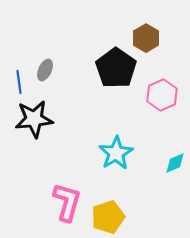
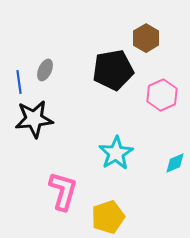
black pentagon: moved 3 px left, 2 px down; rotated 27 degrees clockwise
pink L-shape: moved 4 px left, 11 px up
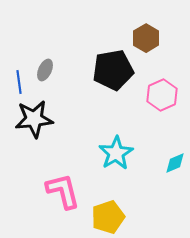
pink L-shape: rotated 30 degrees counterclockwise
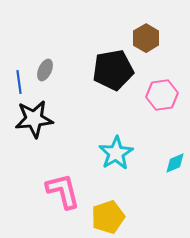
pink hexagon: rotated 16 degrees clockwise
